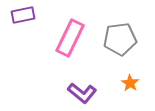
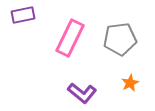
orange star: rotated 12 degrees clockwise
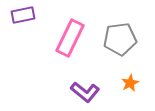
purple L-shape: moved 3 px right, 1 px up
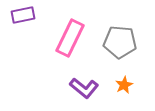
gray pentagon: moved 3 px down; rotated 12 degrees clockwise
orange star: moved 6 px left, 2 px down
purple L-shape: moved 1 px left, 4 px up
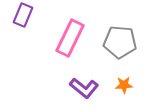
purple rectangle: rotated 55 degrees counterclockwise
orange star: rotated 24 degrees clockwise
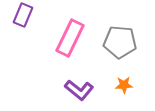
purple L-shape: moved 5 px left, 2 px down
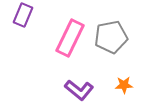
gray pentagon: moved 9 px left, 5 px up; rotated 16 degrees counterclockwise
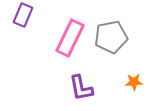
orange star: moved 10 px right, 3 px up
purple L-shape: moved 2 px right, 2 px up; rotated 40 degrees clockwise
